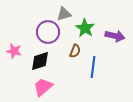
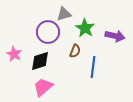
pink star: moved 3 px down; rotated 14 degrees clockwise
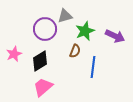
gray triangle: moved 1 px right, 2 px down
green star: moved 3 px down; rotated 18 degrees clockwise
purple circle: moved 3 px left, 3 px up
purple arrow: rotated 12 degrees clockwise
pink star: rotated 21 degrees clockwise
black diamond: rotated 15 degrees counterclockwise
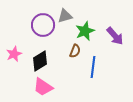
purple circle: moved 2 px left, 4 px up
purple arrow: rotated 24 degrees clockwise
pink trapezoid: rotated 105 degrees counterclockwise
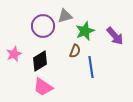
purple circle: moved 1 px down
blue line: moved 2 px left; rotated 15 degrees counterclockwise
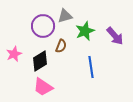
brown semicircle: moved 14 px left, 5 px up
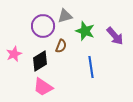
green star: rotated 30 degrees counterclockwise
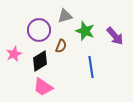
purple circle: moved 4 px left, 4 px down
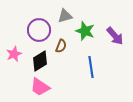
pink trapezoid: moved 3 px left
